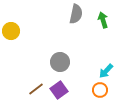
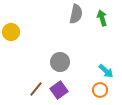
green arrow: moved 1 px left, 2 px up
yellow circle: moved 1 px down
cyan arrow: rotated 91 degrees counterclockwise
brown line: rotated 14 degrees counterclockwise
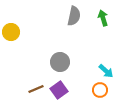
gray semicircle: moved 2 px left, 2 px down
green arrow: moved 1 px right
brown line: rotated 28 degrees clockwise
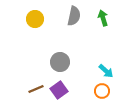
yellow circle: moved 24 px right, 13 px up
orange circle: moved 2 px right, 1 px down
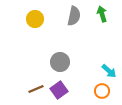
green arrow: moved 1 px left, 4 px up
cyan arrow: moved 3 px right
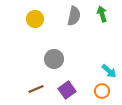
gray circle: moved 6 px left, 3 px up
purple square: moved 8 px right
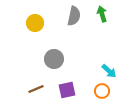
yellow circle: moved 4 px down
purple square: rotated 24 degrees clockwise
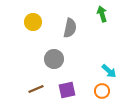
gray semicircle: moved 4 px left, 12 px down
yellow circle: moved 2 px left, 1 px up
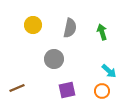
green arrow: moved 18 px down
yellow circle: moved 3 px down
brown line: moved 19 px left, 1 px up
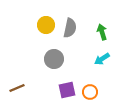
yellow circle: moved 13 px right
cyan arrow: moved 7 px left, 12 px up; rotated 105 degrees clockwise
orange circle: moved 12 px left, 1 px down
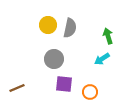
yellow circle: moved 2 px right
green arrow: moved 6 px right, 4 px down
purple square: moved 3 px left, 6 px up; rotated 18 degrees clockwise
